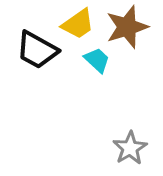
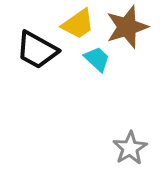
cyan trapezoid: moved 1 px up
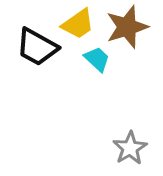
black trapezoid: moved 3 px up
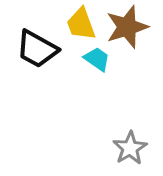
yellow trapezoid: moved 3 px right; rotated 105 degrees clockwise
black trapezoid: moved 2 px down
cyan trapezoid: rotated 8 degrees counterclockwise
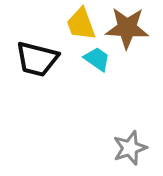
brown star: moved 1 px down; rotated 21 degrees clockwise
black trapezoid: moved 10 px down; rotated 15 degrees counterclockwise
gray star: rotated 12 degrees clockwise
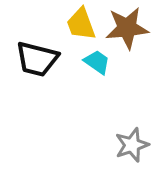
brown star: rotated 9 degrees counterclockwise
cyan trapezoid: moved 3 px down
gray star: moved 2 px right, 3 px up
